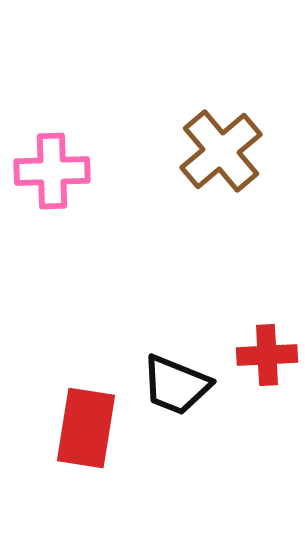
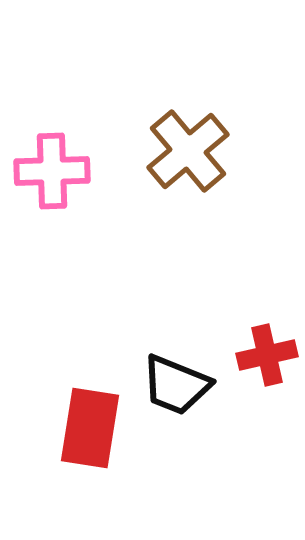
brown cross: moved 33 px left
red cross: rotated 10 degrees counterclockwise
red rectangle: moved 4 px right
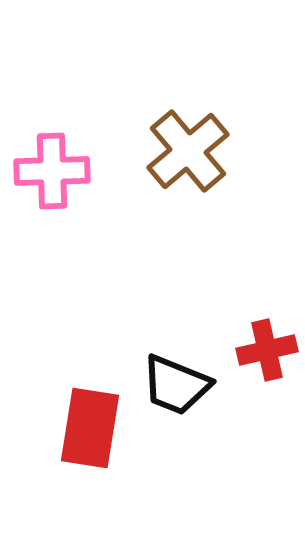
red cross: moved 5 px up
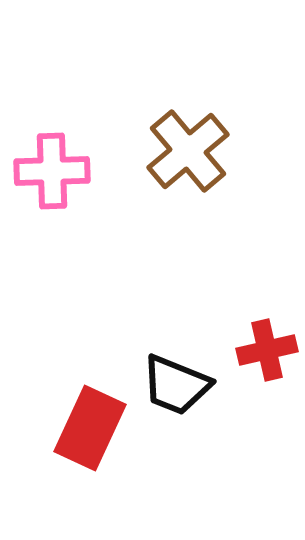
red rectangle: rotated 16 degrees clockwise
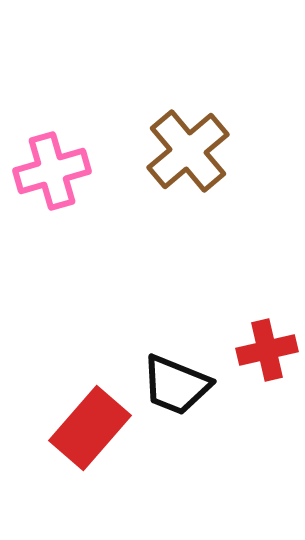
pink cross: rotated 14 degrees counterclockwise
red rectangle: rotated 16 degrees clockwise
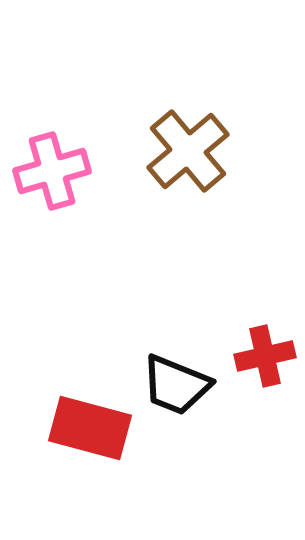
red cross: moved 2 px left, 6 px down
red rectangle: rotated 64 degrees clockwise
